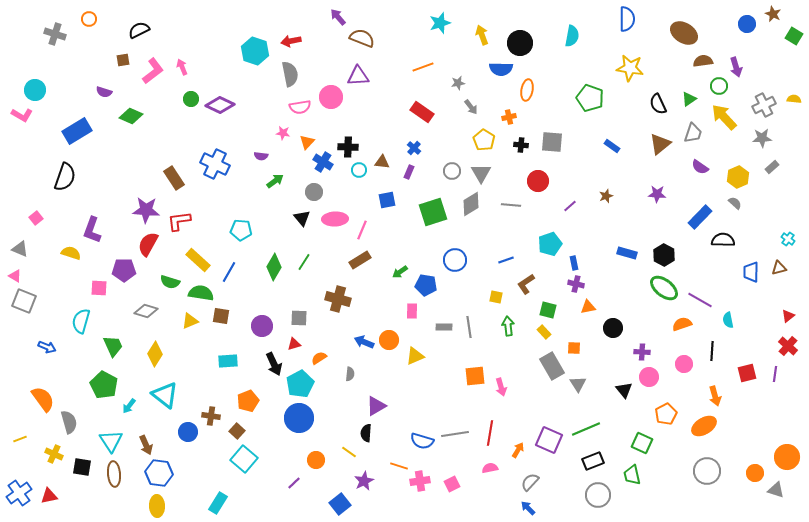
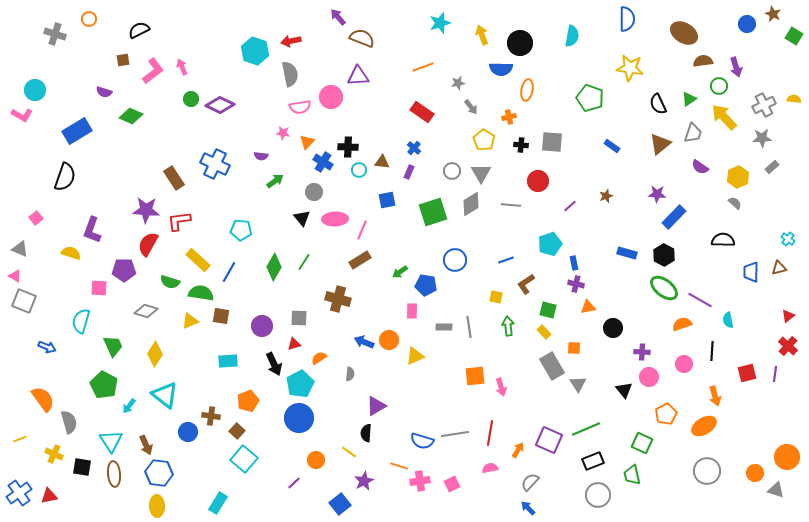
blue rectangle at (700, 217): moved 26 px left
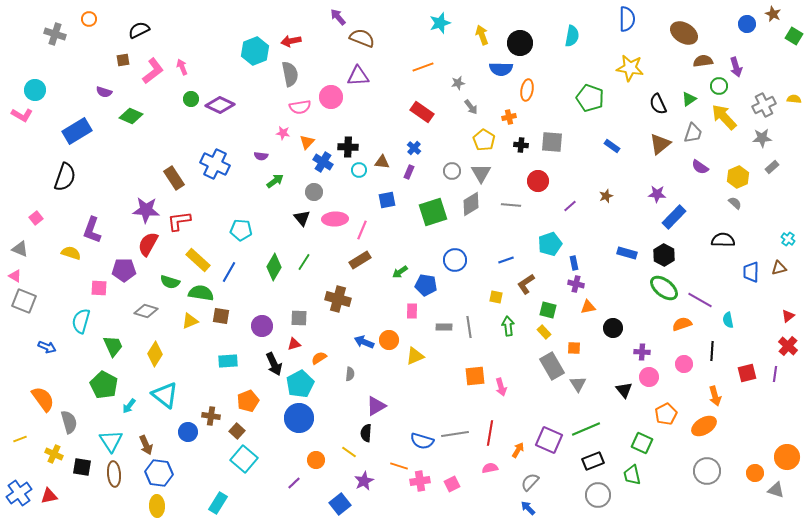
cyan hexagon at (255, 51): rotated 20 degrees clockwise
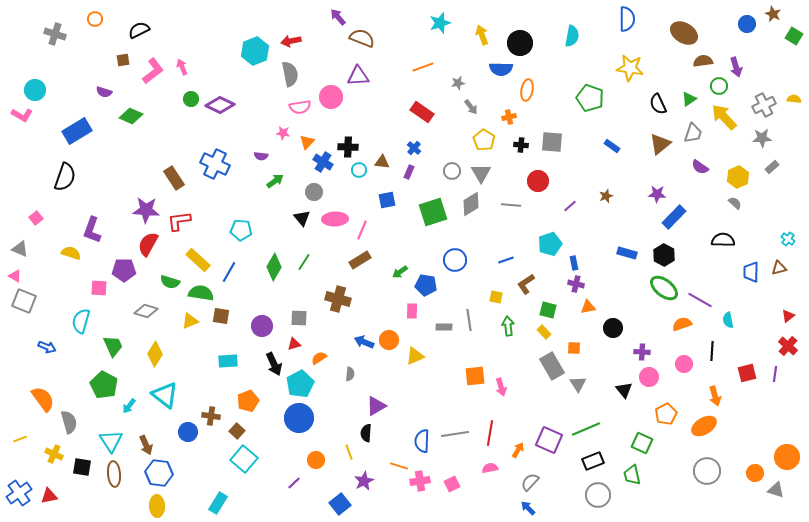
orange circle at (89, 19): moved 6 px right
gray line at (469, 327): moved 7 px up
blue semicircle at (422, 441): rotated 75 degrees clockwise
yellow line at (349, 452): rotated 35 degrees clockwise
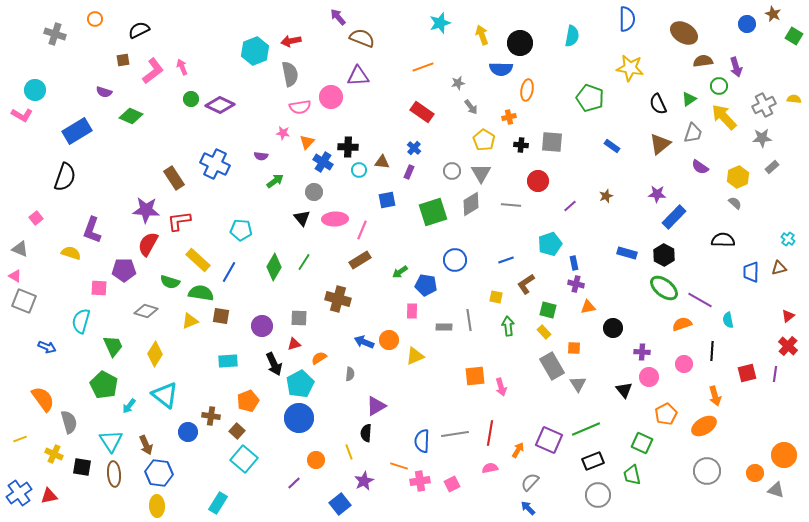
orange circle at (787, 457): moved 3 px left, 2 px up
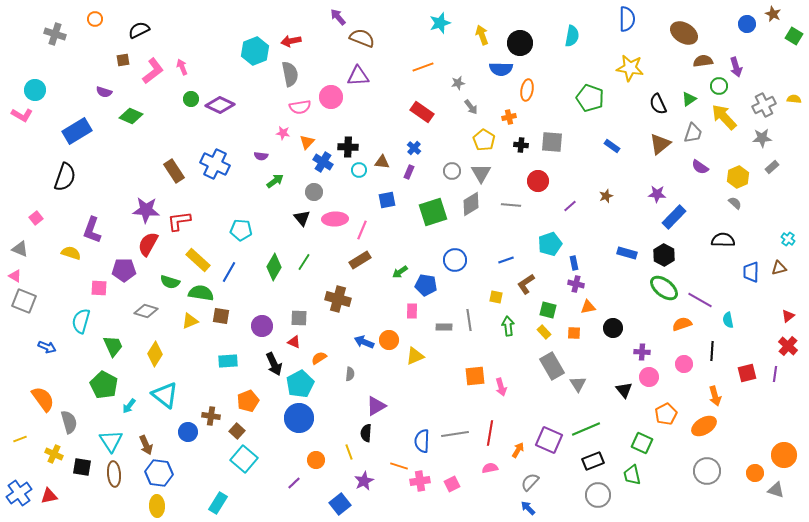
brown rectangle at (174, 178): moved 7 px up
red triangle at (294, 344): moved 2 px up; rotated 40 degrees clockwise
orange square at (574, 348): moved 15 px up
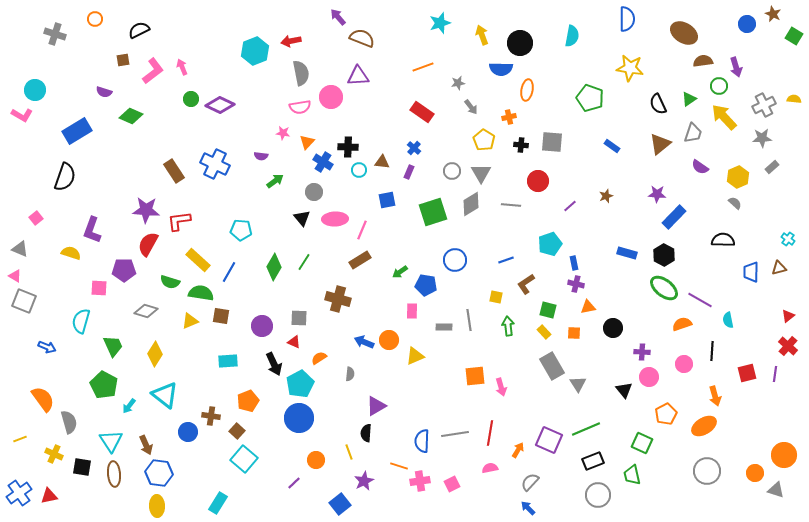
gray semicircle at (290, 74): moved 11 px right, 1 px up
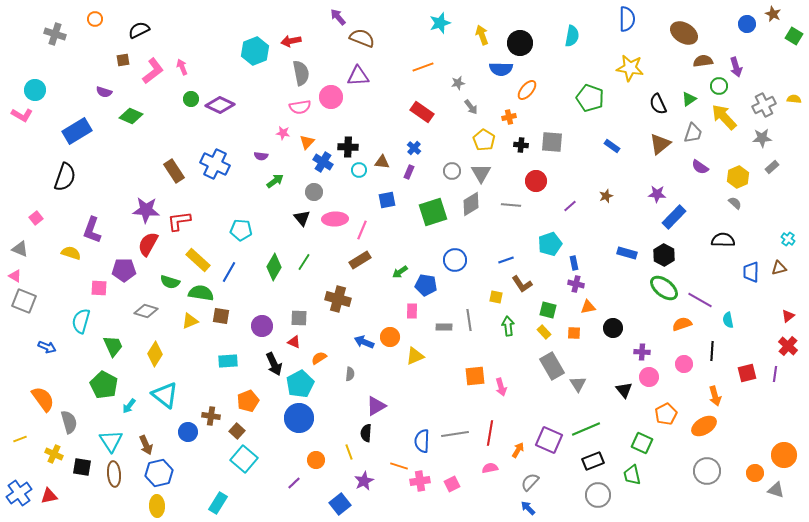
orange ellipse at (527, 90): rotated 30 degrees clockwise
red circle at (538, 181): moved 2 px left
brown L-shape at (526, 284): moved 4 px left; rotated 90 degrees counterclockwise
orange circle at (389, 340): moved 1 px right, 3 px up
blue hexagon at (159, 473): rotated 20 degrees counterclockwise
